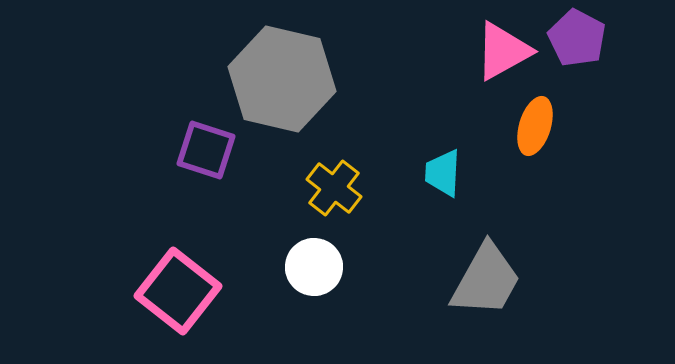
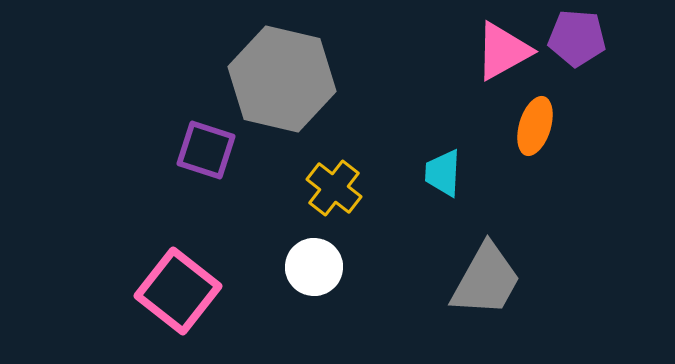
purple pentagon: rotated 24 degrees counterclockwise
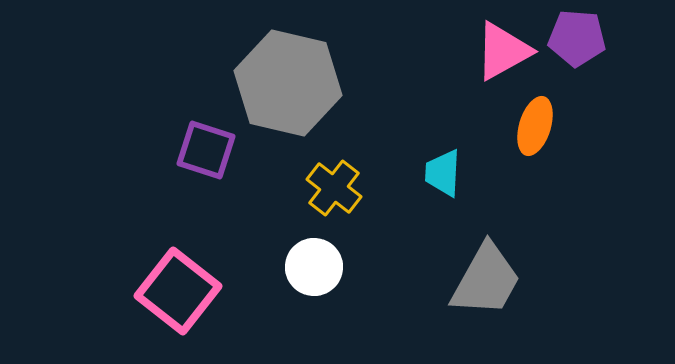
gray hexagon: moved 6 px right, 4 px down
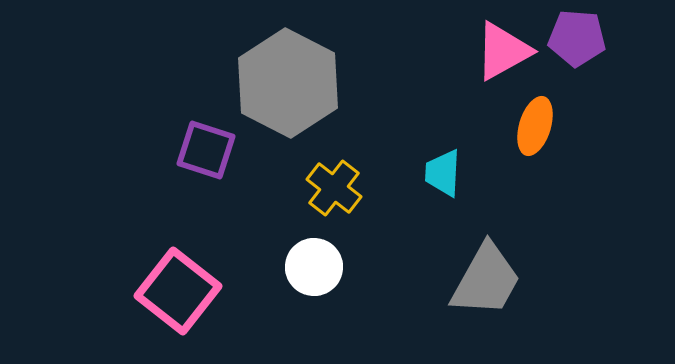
gray hexagon: rotated 14 degrees clockwise
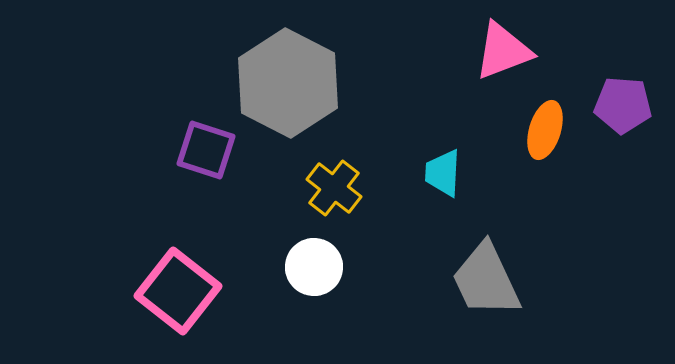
purple pentagon: moved 46 px right, 67 px down
pink triangle: rotated 8 degrees clockwise
orange ellipse: moved 10 px right, 4 px down
gray trapezoid: rotated 126 degrees clockwise
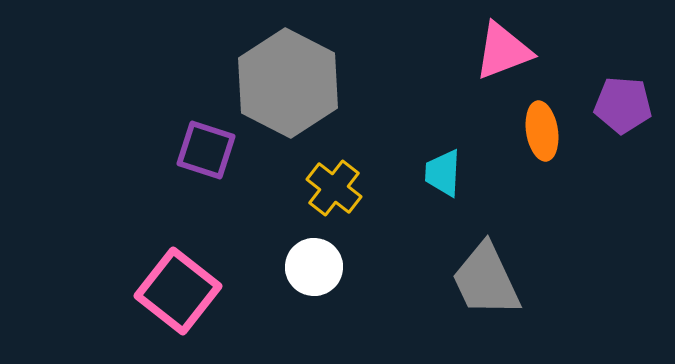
orange ellipse: moved 3 px left, 1 px down; rotated 26 degrees counterclockwise
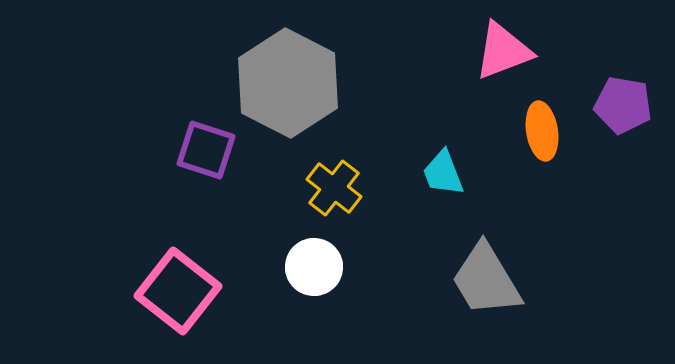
purple pentagon: rotated 6 degrees clockwise
cyan trapezoid: rotated 24 degrees counterclockwise
gray trapezoid: rotated 6 degrees counterclockwise
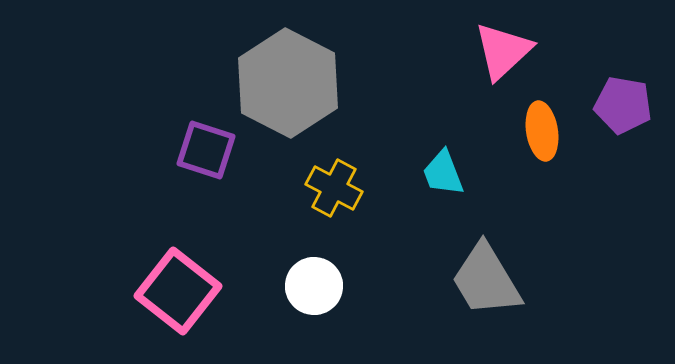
pink triangle: rotated 22 degrees counterclockwise
yellow cross: rotated 10 degrees counterclockwise
white circle: moved 19 px down
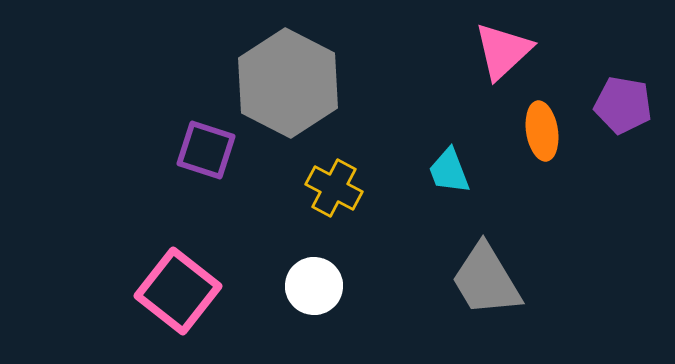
cyan trapezoid: moved 6 px right, 2 px up
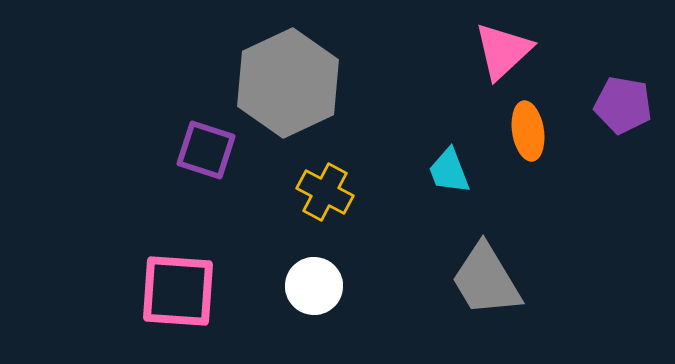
gray hexagon: rotated 8 degrees clockwise
orange ellipse: moved 14 px left
yellow cross: moved 9 px left, 4 px down
pink square: rotated 34 degrees counterclockwise
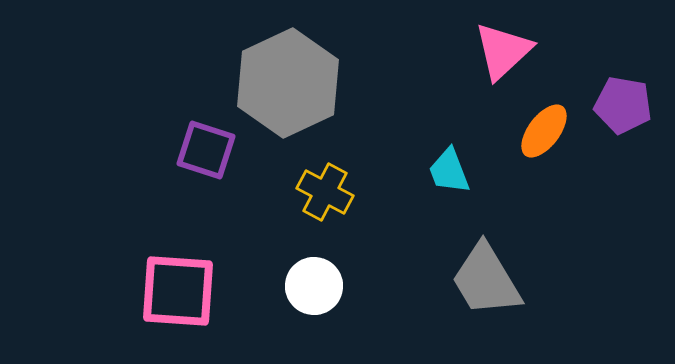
orange ellipse: moved 16 px right; rotated 46 degrees clockwise
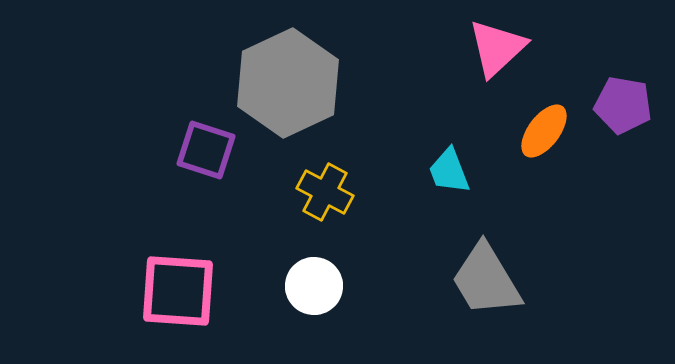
pink triangle: moved 6 px left, 3 px up
